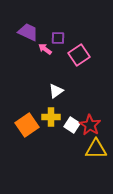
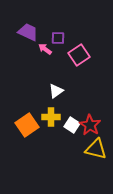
yellow triangle: rotated 15 degrees clockwise
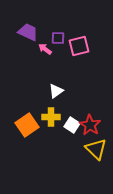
pink square: moved 9 px up; rotated 20 degrees clockwise
yellow triangle: rotated 30 degrees clockwise
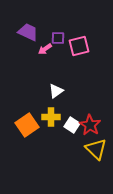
pink arrow: rotated 72 degrees counterclockwise
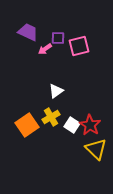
yellow cross: rotated 30 degrees counterclockwise
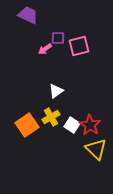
purple trapezoid: moved 17 px up
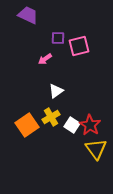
pink arrow: moved 10 px down
yellow triangle: rotated 10 degrees clockwise
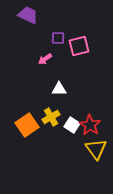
white triangle: moved 3 px right, 2 px up; rotated 35 degrees clockwise
